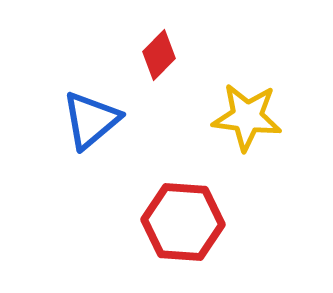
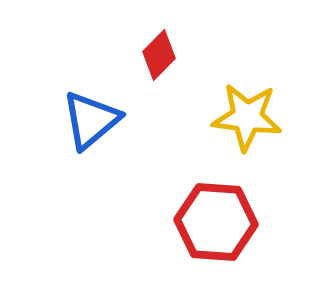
red hexagon: moved 33 px right
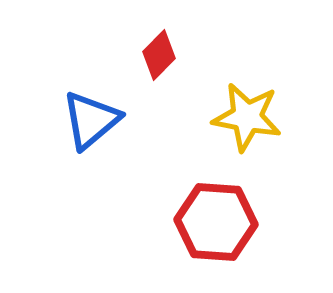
yellow star: rotated 4 degrees clockwise
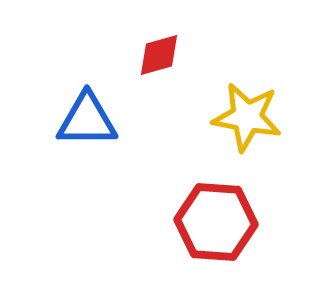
red diamond: rotated 30 degrees clockwise
blue triangle: moved 4 px left; rotated 40 degrees clockwise
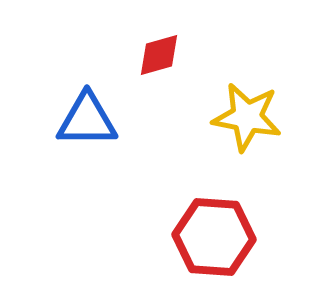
red hexagon: moved 2 px left, 15 px down
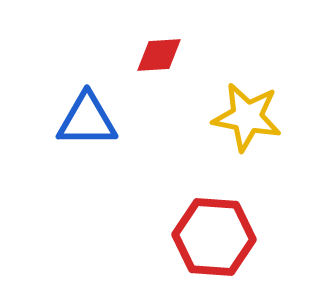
red diamond: rotated 12 degrees clockwise
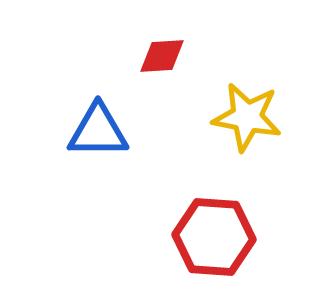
red diamond: moved 3 px right, 1 px down
blue triangle: moved 11 px right, 11 px down
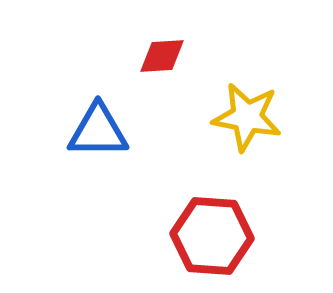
red hexagon: moved 2 px left, 1 px up
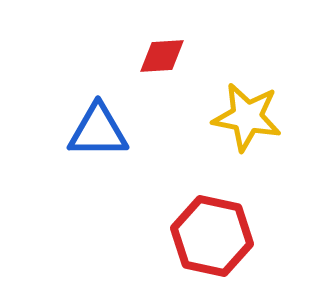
red hexagon: rotated 8 degrees clockwise
